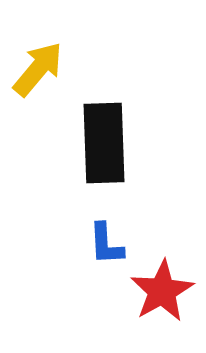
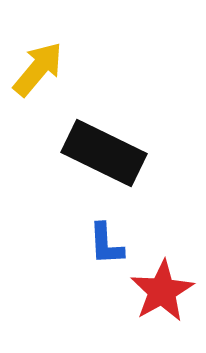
black rectangle: moved 10 px down; rotated 62 degrees counterclockwise
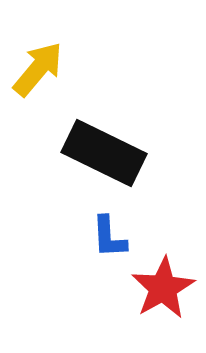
blue L-shape: moved 3 px right, 7 px up
red star: moved 1 px right, 3 px up
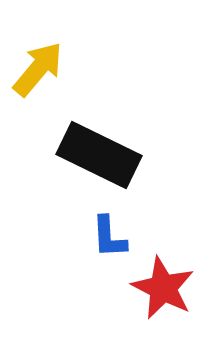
black rectangle: moved 5 px left, 2 px down
red star: rotated 16 degrees counterclockwise
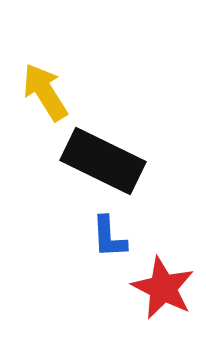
yellow arrow: moved 7 px right, 23 px down; rotated 72 degrees counterclockwise
black rectangle: moved 4 px right, 6 px down
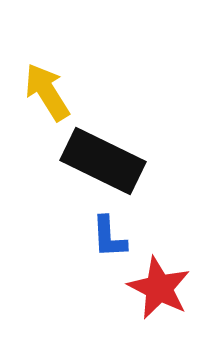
yellow arrow: moved 2 px right
red star: moved 4 px left
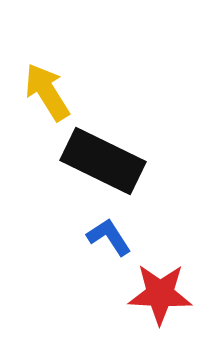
blue L-shape: rotated 150 degrees clockwise
red star: moved 1 px right, 6 px down; rotated 24 degrees counterclockwise
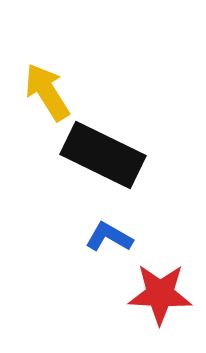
black rectangle: moved 6 px up
blue L-shape: rotated 27 degrees counterclockwise
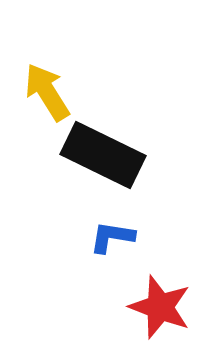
blue L-shape: moved 3 px right; rotated 21 degrees counterclockwise
red star: moved 13 px down; rotated 18 degrees clockwise
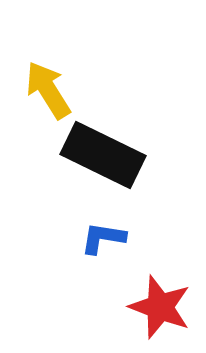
yellow arrow: moved 1 px right, 2 px up
blue L-shape: moved 9 px left, 1 px down
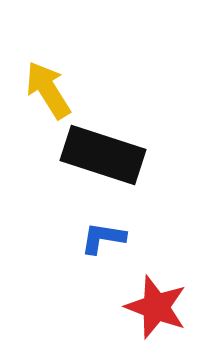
black rectangle: rotated 8 degrees counterclockwise
red star: moved 4 px left
